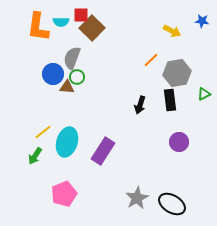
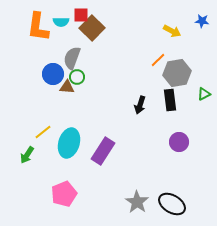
orange line: moved 7 px right
cyan ellipse: moved 2 px right, 1 px down
green arrow: moved 8 px left, 1 px up
gray star: moved 4 px down; rotated 10 degrees counterclockwise
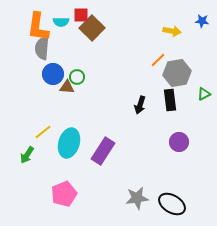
yellow arrow: rotated 18 degrees counterclockwise
gray semicircle: moved 30 px left, 10 px up; rotated 15 degrees counterclockwise
gray star: moved 4 px up; rotated 30 degrees clockwise
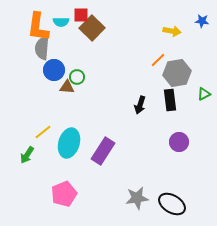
blue circle: moved 1 px right, 4 px up
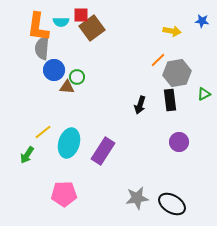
brown square: rotated 10 degrees clockwise
pink pentagon: rotated 20 degrees clockwise
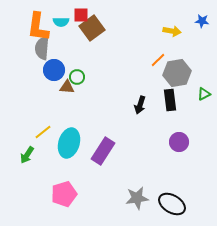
pink pentagon: rotated 15 degrees counterclockwise
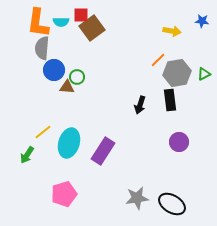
orange L-shape: moved 4 px up
green triangle: moved 20 px up
